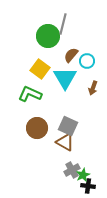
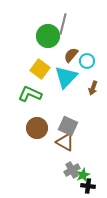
cyan triangle: moved 1 px right, 1 px up; rotated 15 degrees clockwise
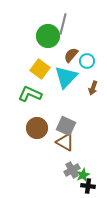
gray square: moved 2 px left
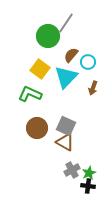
gray line: moved 3 px right, 1 px up; rotated 20 degrees clockwise
cyan circle: moved 1 px right, 1 px down
green star: moved 6 px right, 2 px up
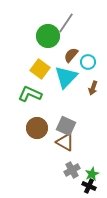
green star: moved 3 px right, 1 px down
black cross: moved 1 px right; rotated 16 degrees clockwise
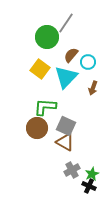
green circle: moved 1 px left, 1 px down
green L-shape: moved 15 px right, 13 px down; rotated 20 degrees counterclockwise
